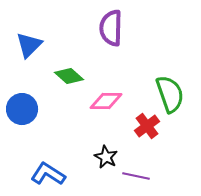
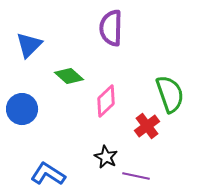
pink diamond: rotated 44 degrees counterclockwise
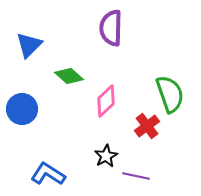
black star: moved 1 px up; rotated 15 degrees clockwise
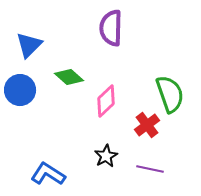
green diamond: moved 1 px down
blue circle: moved 2 px left, 19 px up
red cross: moved 1 px up
purple line: moved 14 px right, 7 px up
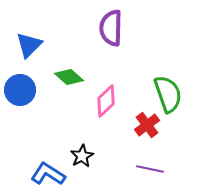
green semicircle: moved 2 px left
black star: moved 24 px left
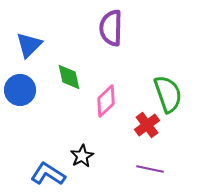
green diamond: rotated 36 degrees clockwise
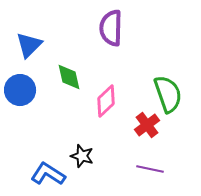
black star: rotated 25 degrees counterclockwise
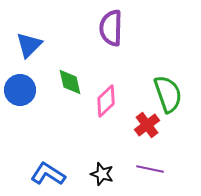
green diamond: moved 1 px right, 5 px down
black star: moved 20 px right, 18 px down
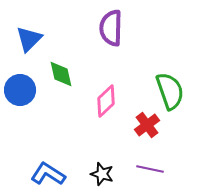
blue triangle: moved 6 px up
green diamond: moved 9 px left, 8 px up
green semicircle: moved 2 px right, 3 px up
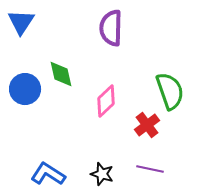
blue triangle: moved 8 px left, 17 px up; rotated 12 degrees counterclockwise
blue circle: moved 5 px right, 1 px up
